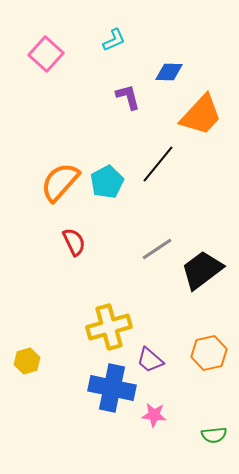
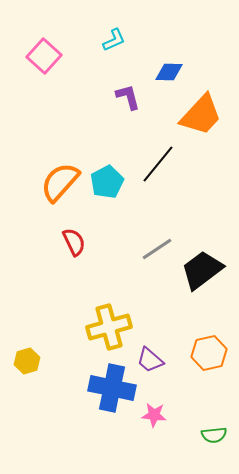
pink square: moved 2 px left, 2 px down
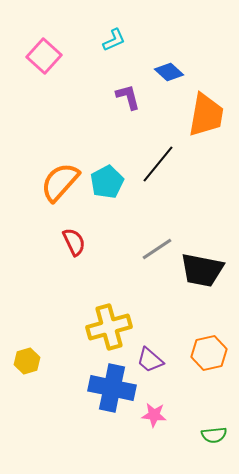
blue diamond: rotated 40 degrees clockwise
orange trapezoid: moved 5 px right; rotated 33 degrees counterclockwise
black trapezoid: rotated 132 degrees counterclockwise
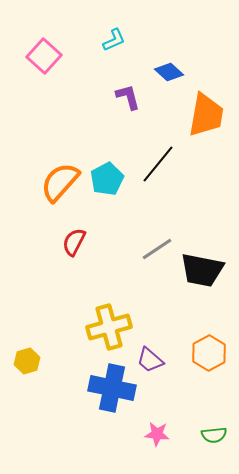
cyan pentagon: moved 3 px up
red semicircle: rotated 128 degrees counterclockwise
orange hexagon: rotated 16 degrees counterclockwise
pink star: moved 3 px right, 19 px down
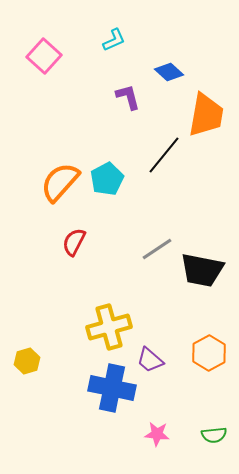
black line: moved 6 px right, 9 px up
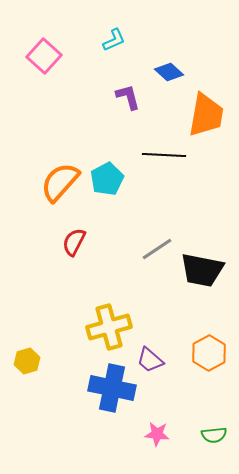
black line: rotated 54 degrees clockwise
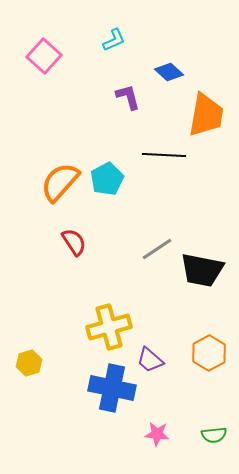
red semicircle: rotated 120 degrees clockwise
yellow hexagon: moved 2 px right, 2 px down
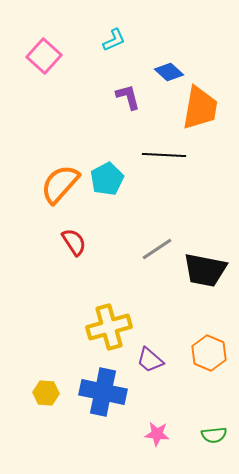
orange trapezoid: moved 6 px left, 7 px up
orange semicircle: moved 2 px down
black trapezoid: moved 3 px right
orange hexagon: rotated 8 degrees counterclockwise
yellow hexagon: moved 17 px right, 30 px down; rotated 20 degrees clockwise
blue cross: moved 9 px left, 4 px down
